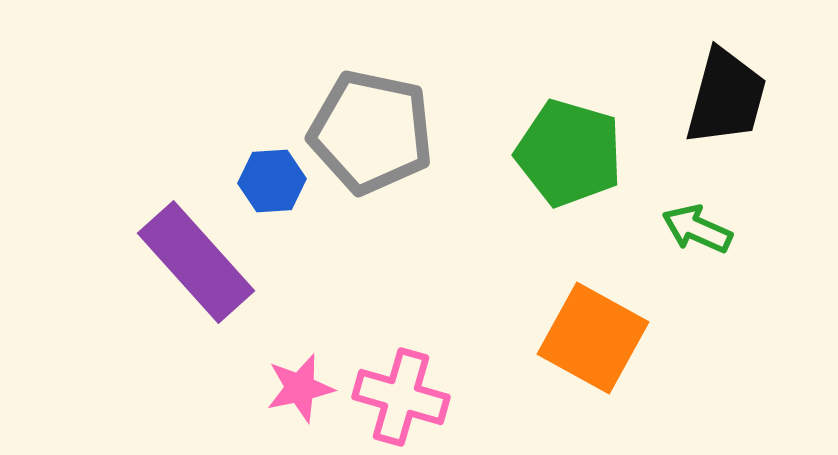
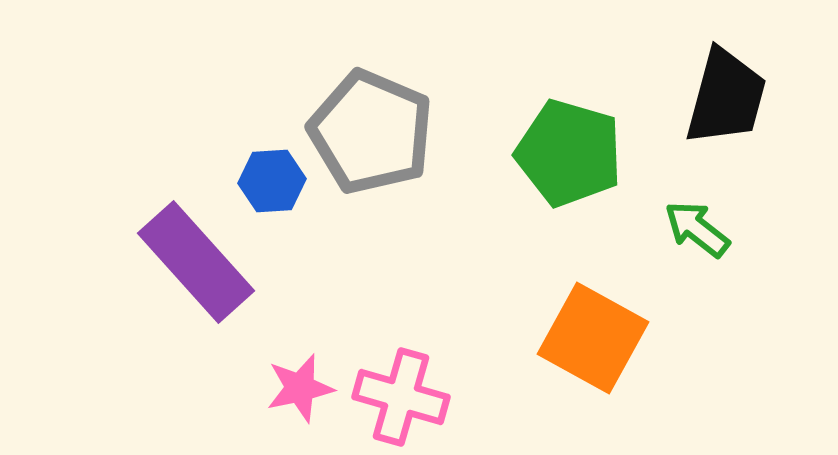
gray pentagon: rotated 11 degrees clockwise
green arrow: rotated 14 degrees clockwise
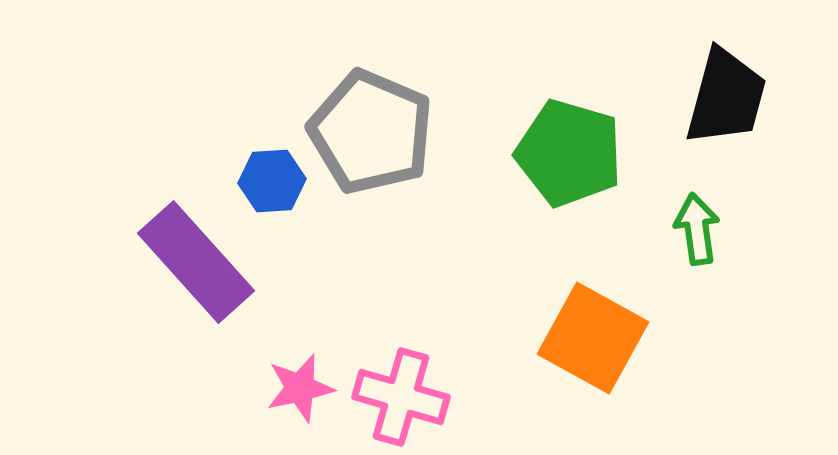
green arrow: rotated 44 degrees clockwise
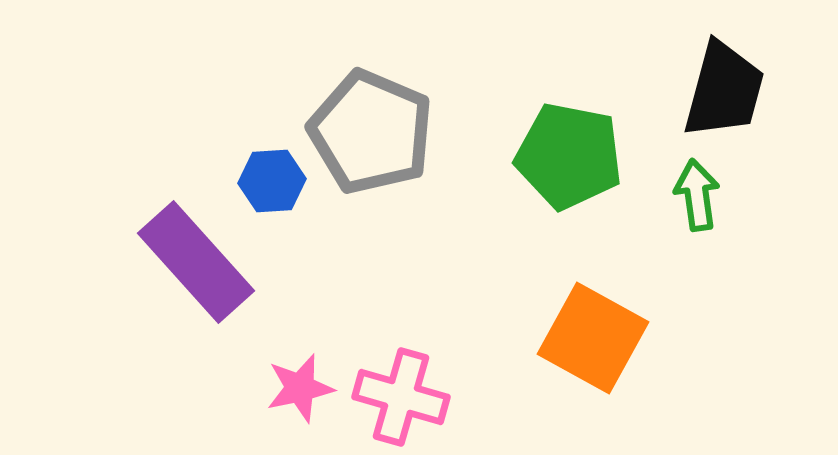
black trapezoid: moved 2 px left, 7 px up
green pentagon: moved 3 px down; rotated 5 degrees counterclockwise
green arrow: moved 34 px up
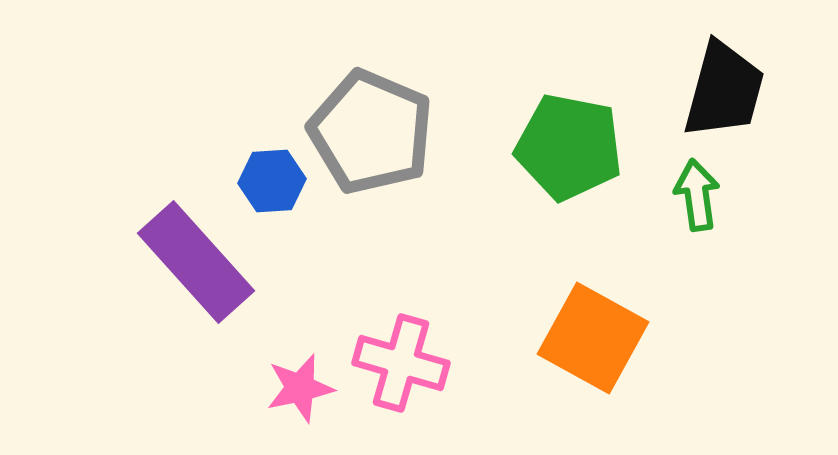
green pentagon: moved 9 px up
pink cross: moved 34 px up
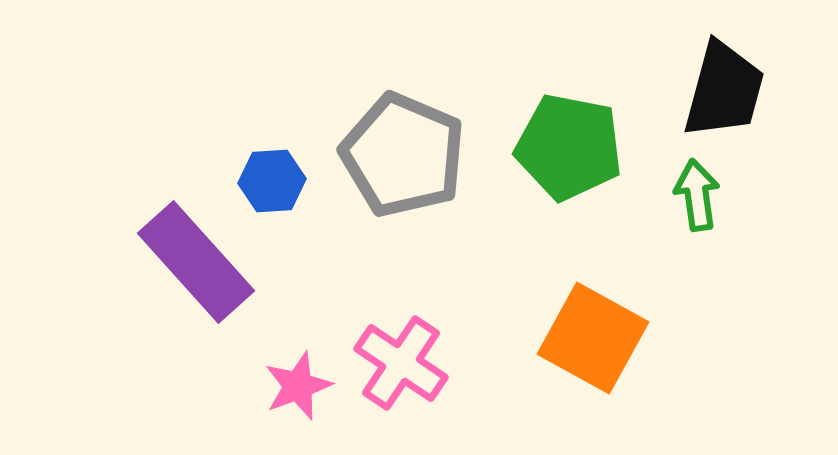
gray pentagon: moved 32 px right, 23 px down
pink cross: rotated 18 degrees clockwise
pink star: moved 2 px left, 2 px up; rotated 8 degrees counterclockwise
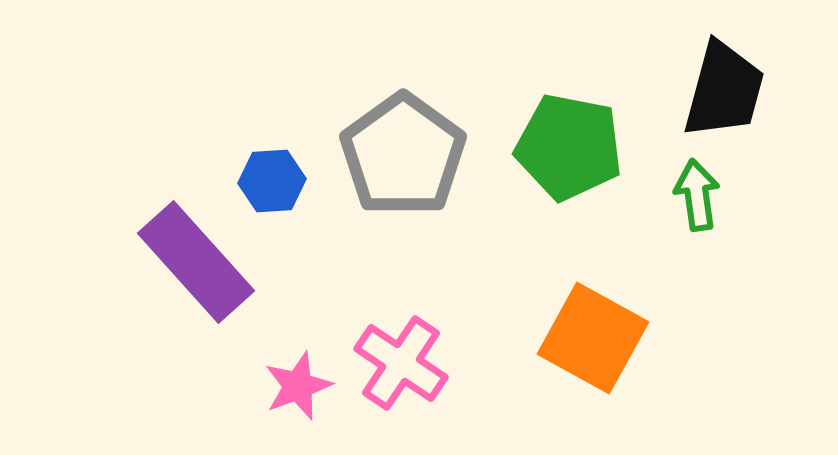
gray pentagon: rotated 13 degrees clockwise
